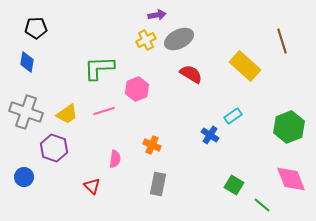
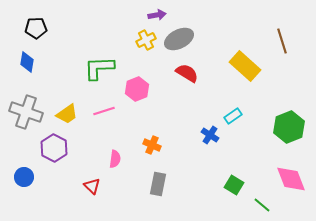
red semicircle: moved 4 px left, 1 px up
purple hexagon: rotated 8 degrees clockwise
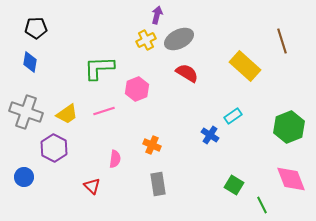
purple arrow: rotated 66 degrees counterclockwise
blue diamond: moved 3 px right
gray rectangle: rotated 20 degrees counterclockwise
green line: rotated 24 degrees clockwise
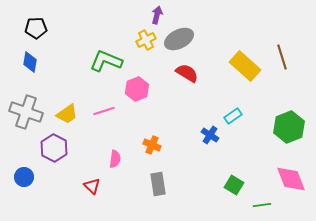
brown line: moved 16 px down
green L-shape: moved 7 px right, 7 px up; rotated 24 degrees clockwise
green line: rotated 72 degrees counterclockwise
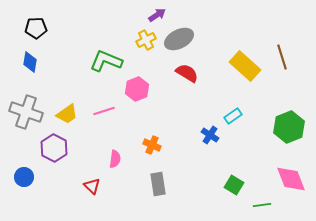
purple arrow: rotated 42 degrees clockwise
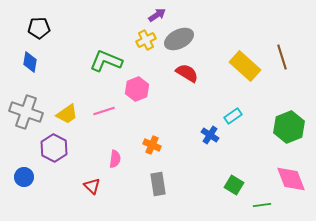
black pentagon: moved 3 px right
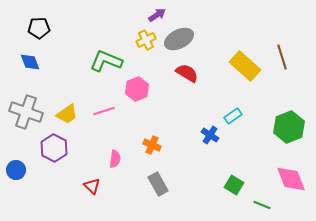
blue diamond: rotated 30 degrees counterclockwise
blue circle: moved 8 px left, 7 px up
gray rectangle: rotated 20 degrees counterclockwise
green line: rotated 30 degrees clockwise
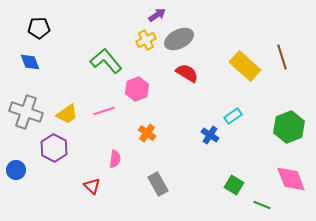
green L-shape: rotated 28 degrees clockwise
orange cross: moved 5 px left, 12 px up; rotated 12 degrees clockwise
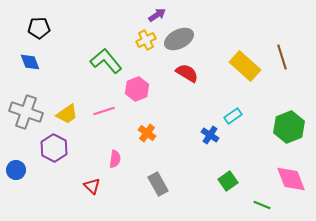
green square: moved 6 px left, 4 px up; rotated 24 degrees clockwise
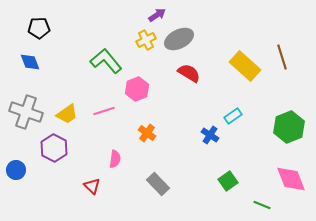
red semicircle: moved 2 px right
gray rectangle: rotated 15 degrees counterclockwise
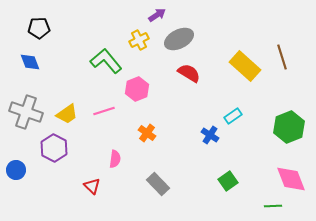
yellow cross: moved 7 px left
green line: moved 11 px right, 1 px down; rotated 24 degrees counterclockwise
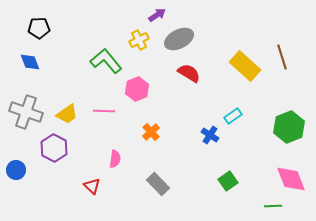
pink line: rotated 20 degrees clockwise
orange cross: moved 4 px right, 1 px up; rotated 12 degrees clockwise
